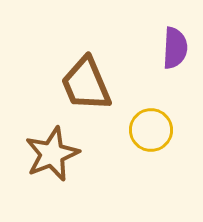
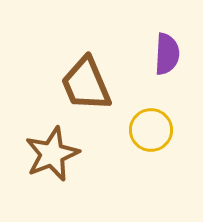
purple semicircle: moved 8 px left, 6 px down
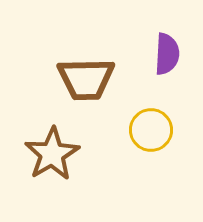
brown trapezoid: moved 5 px up; rotated 68 degrees counterclockwise
brown star: rotated 8 degrees counterclockwise
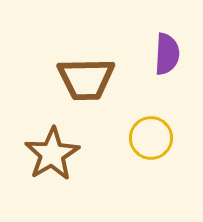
yellow circle: moved 8 px down
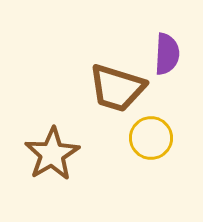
brown trapezoid: moved 31 px right, 9 px down; rotated 18 degrees clockwise
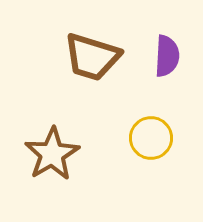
purple semicircle: moved 2 px down
brown trapezoid: moved 25 px left, 31 px up
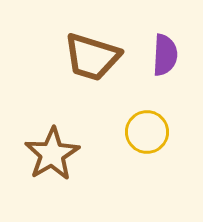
purple semicircle: moved 2 px left, 1 px up
yellow circle: moved 4 px left, 6 px up
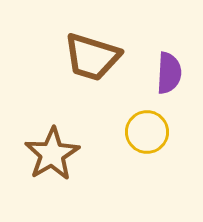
purple semicircle: moved 4 px right, 18 px down
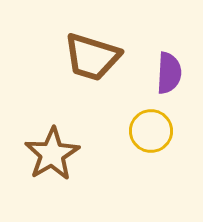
yellow circle: moved 4 px right, 1 px up
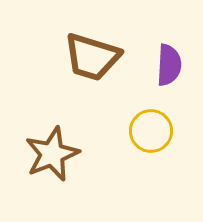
purple semicircle: moved 8 px up
brown star: rotated 8 degrees clockwise
